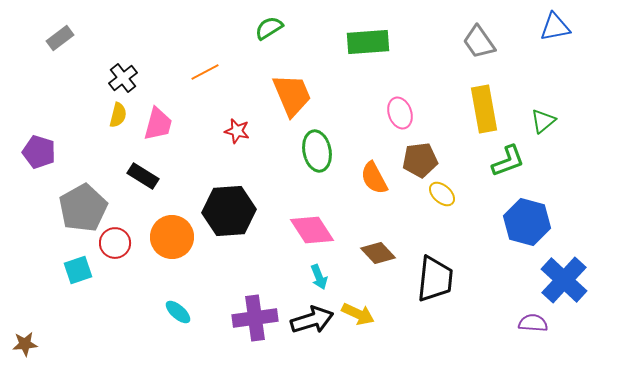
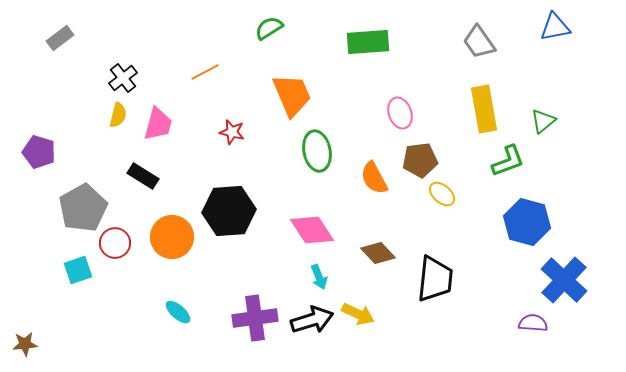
red star: moved 5 px left, 1 px down
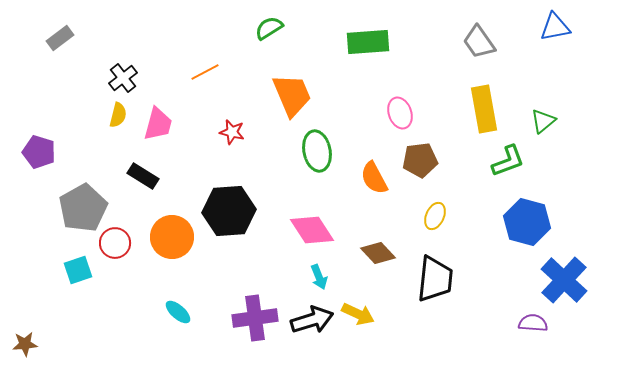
yellow ellipse: moved 7 px left, 22 px down; rotated 72 degrees clockwise
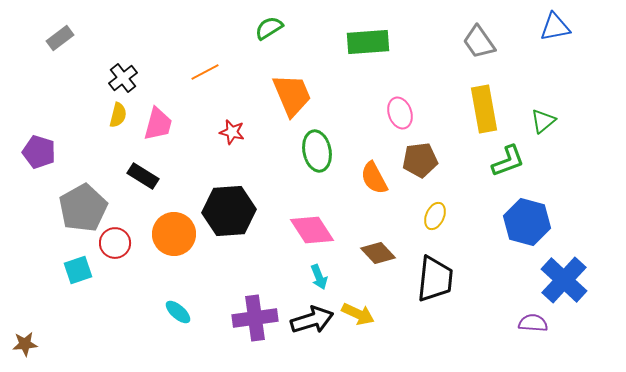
orange circle: moved 2 px right, 3 px up
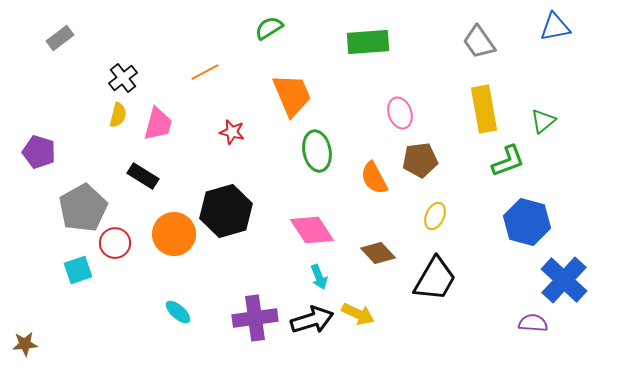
black hexagon: moved 3 px left; rotated 12 degrees counterclockwise
black trapezoid: rotated 24 degrees clockwise
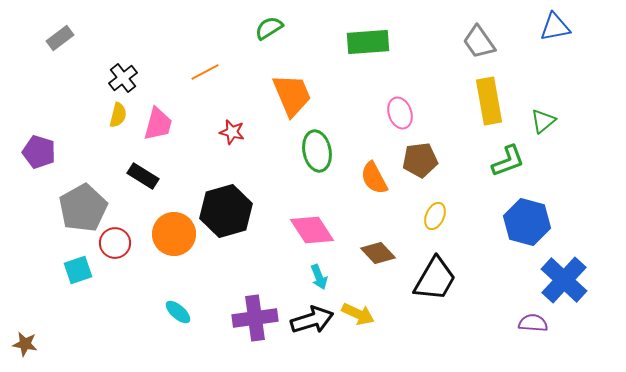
yellow rectangle: moved 5 px right, 8 px up
brown star: rotated 15 degrees clockwise
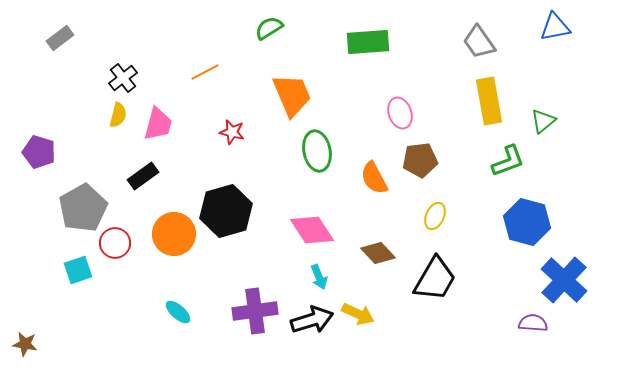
black rectangle: rotated 68 degrees counterclockwise
purple cross: moved 7 px up
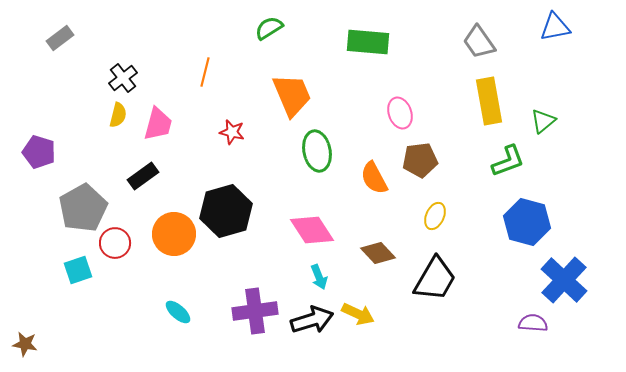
green rectangle: rotated 9 degrees clockwise
orange line: rotated 48 degrees counterclockwise
